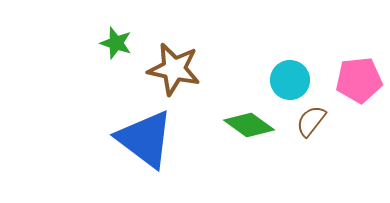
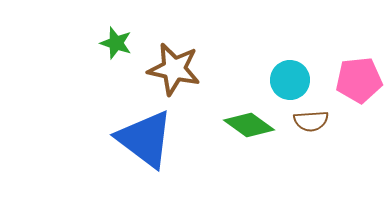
brown semicircle: rotated 132 degrees counterclockwise
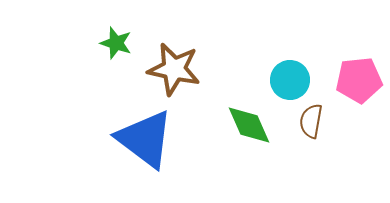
brown semicircle: rotated 104 degrees clockwise
green diamond: rotated 30 degrees clockwise
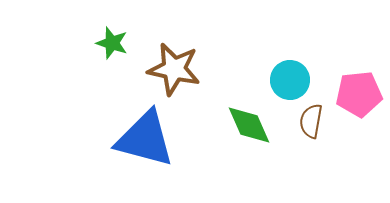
green star: moved 4 px left
pink pentagon: moved 14 px down
blue triangle: rotated 22 degrees counterclockwise
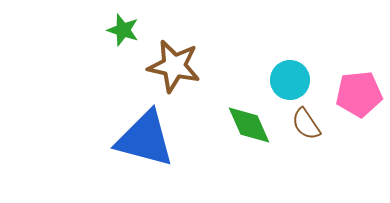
green star: moved 11 px right, 13 px up
brown star: moved 3 px up
brown semicircle: moved 5 px left, 3 px down; rotated 44 degrees counterclockwise
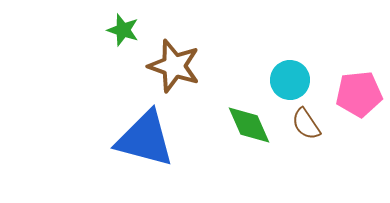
brown star: rotated 6 degrees clockwise
